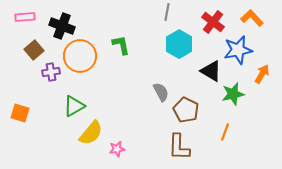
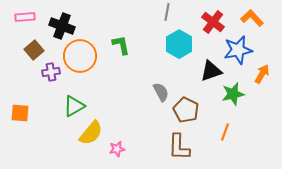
black triangle: rotated 50 degrees counterclockwise
orange square: rotated 12 degrees counterclockwise
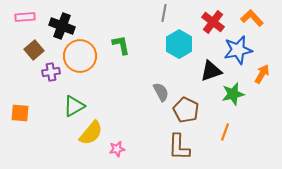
gray line: moved 3 px left, 1 px down
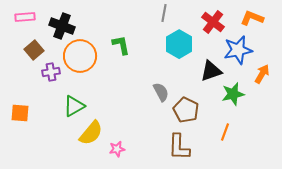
orange L-shape: rotated 25 degrees counterclockwise
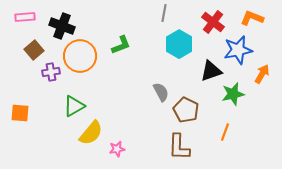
green L-shape: rotated 80 degrees clockwise
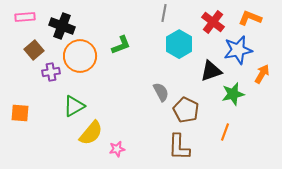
orange L-shape: moved 2 px left
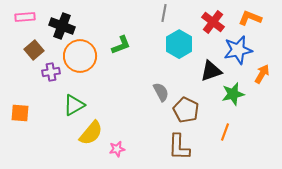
green triangle: moved 1 px up
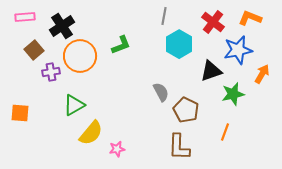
gray line: moved 3 px down
black cross: rotated 35 degrees clockwise
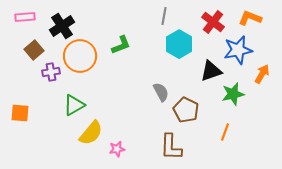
brown L-shape: moved 8 px left
